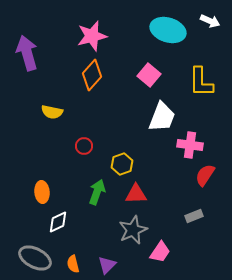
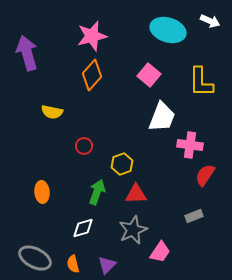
white diamond: moved 25 px right, 6 px down; rotated 10 degrees clockwise
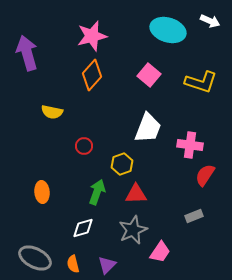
yellow L-shape: rotated 72 degrees counterclockwise
white trapezoid: moved 14 px left, 11 px down
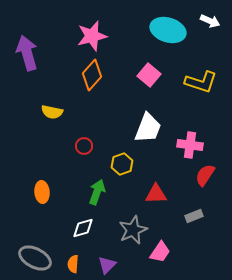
red triangle: moved 20 px right
orange semicircle: rotated 18 degrees clockwise
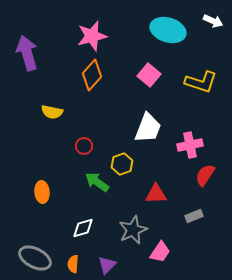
white arrow: moved 3 px right
pink cross: rotated 20 degrees counterclockwise
green arrow: moved 10 px up; rotated 75 degrees counterclockwise
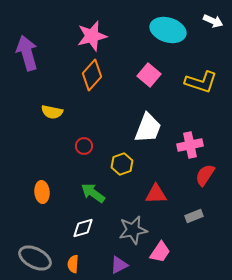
green arrow: moved 4 px left, 11 px down
gray star: rotated 12 degrees clockwise
purple triangle: moved 12 px right; rotated 18 degrees clockwise
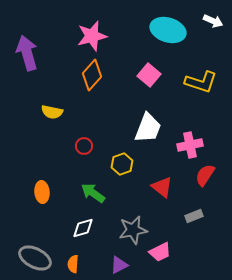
red triangle: moved 6 px right, 7 px up; rotated 40 degrees clockwise
pink trapezoid: rotated 30 degrees clockwise
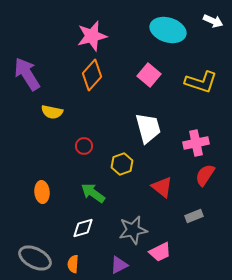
purple arrow: moved 21 px down; rotated 16 degrees counterclockwise
white trapezoid: rotated 36 degrees counterclockwise
pink cross: moved 6 px right, 2 px up
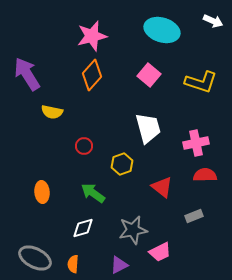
cyan ellipse: moved 6 px left
red semicircle: rotated 55 degrees clockwise
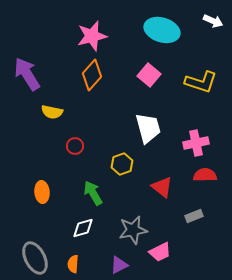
red circle: moved 9 px left
green arrow: rotated 25 degrees clockwise
gray ellipse: rotated 36 degrees clockwise
